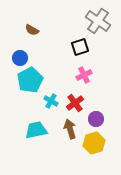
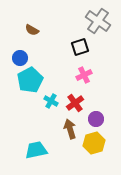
cyan trapezoid: moved 20 px down
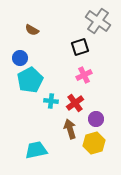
cyan cross: rotated 24 degrees counterclockwise
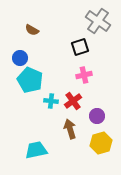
pink cross: rotated 14 degrees clockwise
cyan pentagon: rotated 20 degrees counterclockwise
red cross: moved 2 px left, 2 px up
purple circle: moved 1 px right, 3 px up
yellow hexagon: moved 7 px right
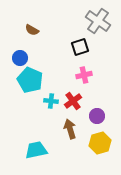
yellow hexagon: moved 1 px left
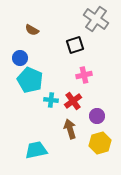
gray cross: moved 2 px left, 2 px up
black square: moved 5 px left, 2 px up
cyan cross: moved 1 px up
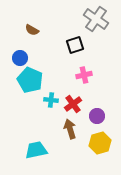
red cross: moved 3 px down
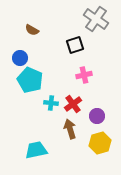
cyan cross: moved 3 px down
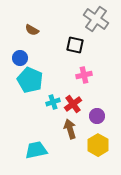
black square: rotated 30 degrees clockwise
cyan cross: moved 2 px right, 1 px up; rotated 24 degrees counterclockwise
yellow hexagon: moved 2 px left, 2 px down; rotated 15 degrees counterclockwise
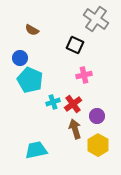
black square: rotated 12 degrees clockwise
brown arrow: moved 5 px right
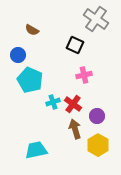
blue circle: moved 2 px left, 3 px up
red cross: rotated 18 degrees counterclockwise
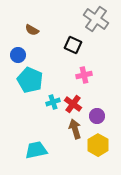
black square: moved 2 px left
